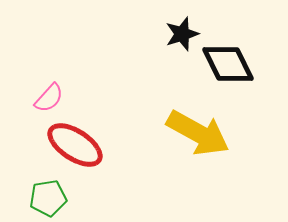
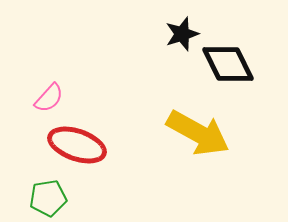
red ellipse: moved 2 px right; rotated 14 degrees counterclockwise
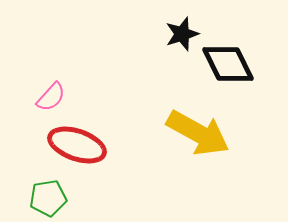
pink semicircle: moved 2 px right, 1 px up
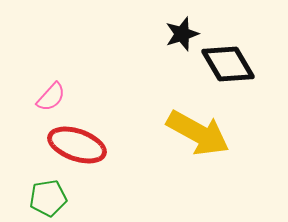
black diamond: rotated 4 degrees counterclockwise
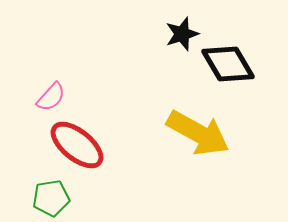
red ellipse: rotated 20 degrees clockwise
green pentagon: moved 3 px right
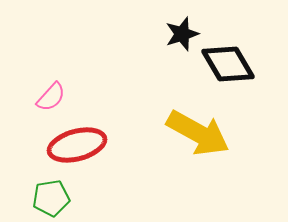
red ellipse: rotated 54 degrees counterclockwise
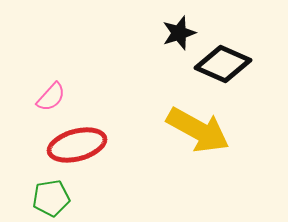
black star: moved 3 px left, 1 px up
black diamond: moved 5 px left; rotated 36 degrees counterclockwise
yellow arrow: moved 3 px up
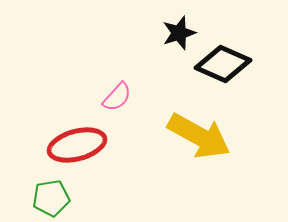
pink semicircle: moved 66 px right
yellow arrow: moved 1 px right, 6 px down
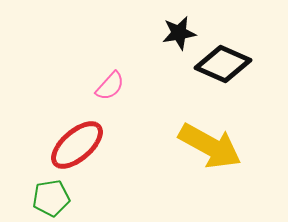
black star: rotated 8 degrees clockwise
pink semicircle: moved 7 px left, 11 px up
yellow arrow: moved 11 px right, 10 px down
red ellipse: rotated 26 degrees counterclockwise
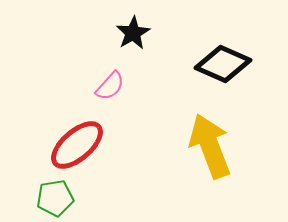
black star: moved 46 px left; rotated 20 degrees counterclockwise
yellow arrow: rotated 140 degrees counterclockwise
green pentagon: moved 4 px right
